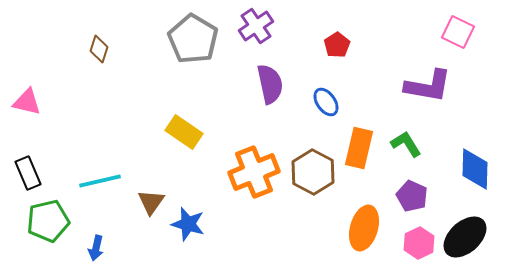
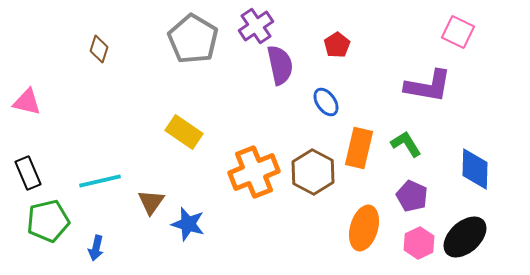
purple semicircle: moved 10 px right, 19 px up
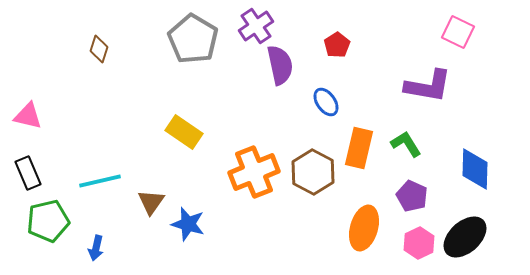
pink triangle: moved 1 px right, 14 px down
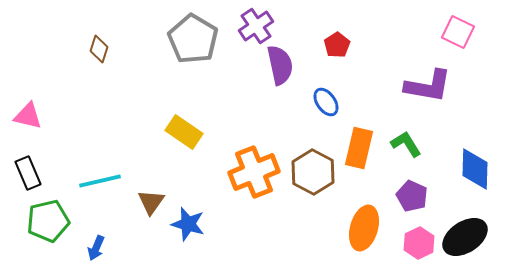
black ellipse: rotated 9 degrees clockwise
blue arrow: rotated 10 degrees clockwise
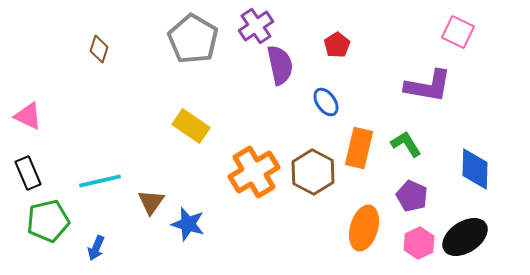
pink triangle: rotated 12 degrees clockwise
yellow rectangle: moved 7 px right, 6 px up
orange cross: rotated 9 degrees counterclockwise
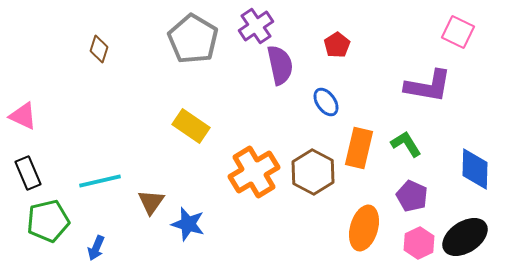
pink triangle: moved 5 px left
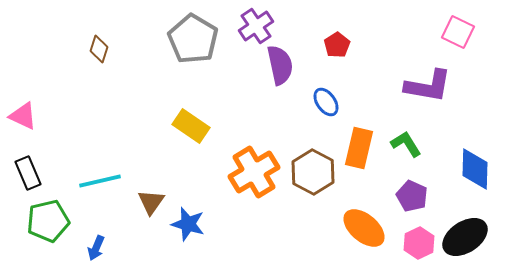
orange ellipse: rotated 66 degrees counterclockwise
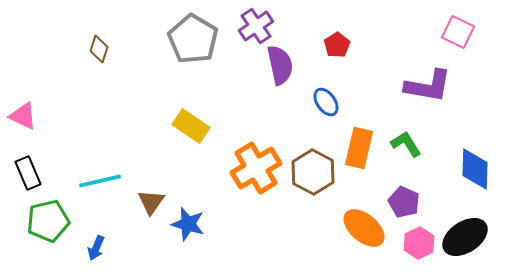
orange cross: moved 2 px right, 4 px up
purple pentagon: moved 8 px left, 6 px down
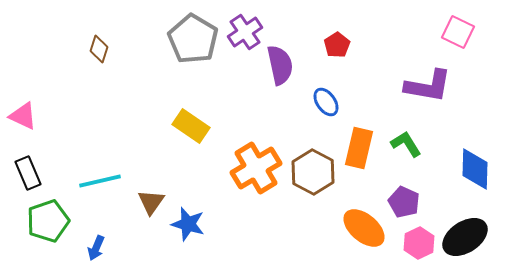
purple cross: moved 11 px left, 6 px down
green pentagon: rotated 6 degrees counterclockwise
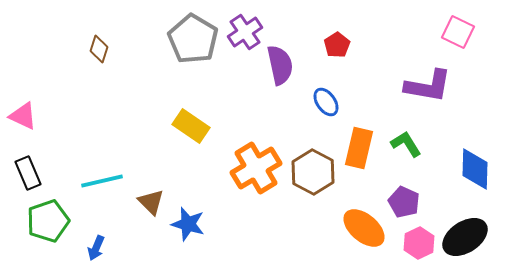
cyan line: moved 2 px right
brown triangle: rotated 20 degrees counterclockwise
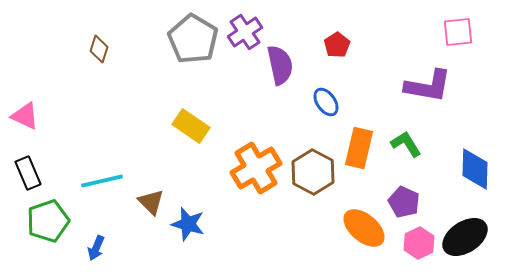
pink square: rotated 32 degrees counterclockwise
pink triangle: moved 2 px right
